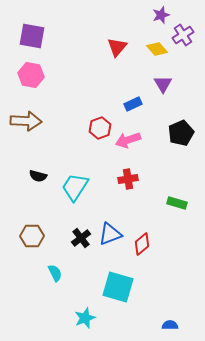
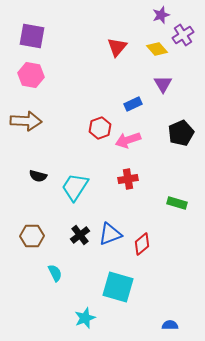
black cross: moved 1 px left, 3 px up
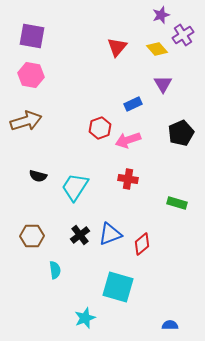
brown arrow: rotated 20 degrees counterclockwise
red cross: rotated 18 degrees clockwise
cyan semicircle: moved 3 px up; rotated 18 degrees clockwise
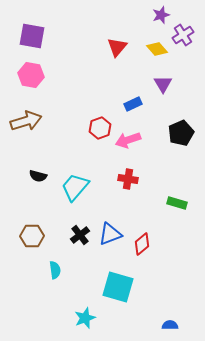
cyan trapezoid: rotated 8 degrees clockwise
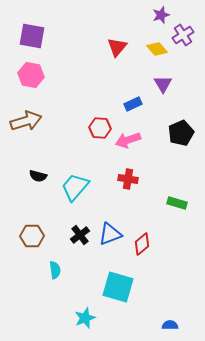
red hexagon: rotated 25 degrees clockwise
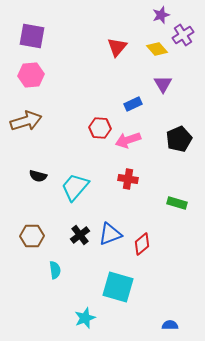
pink hexagon: rotated 15 degrees counterclockwise
black pentagon: moved 2 px left, 6 px down
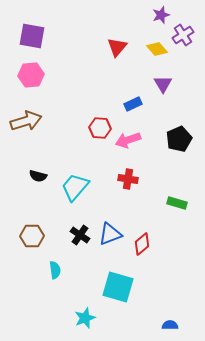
black cross: rotated 18 degrees counterclockwise
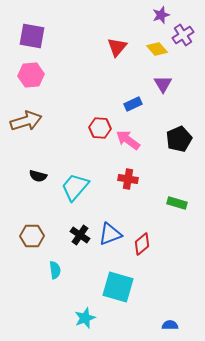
pink arrow: rotated 55 degrees clockwise
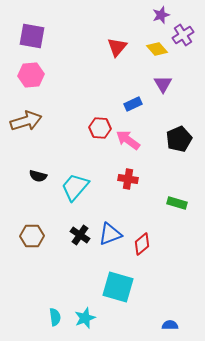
cyan semicircle: moved 47 px down
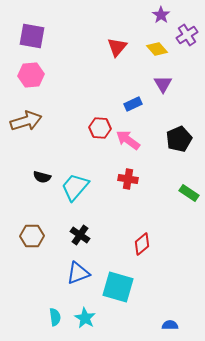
purple star: rotated 18 degrees counterclockwise
purple cross: moved 4 px right
black semicircle: moved 4 px right, 1 px down
green rectangle: moved 12 px right, 10 px up; rotated 18 degrees clockwise
blue triangle: moved 32 px left, 39 px down
cyan star: rotated 20 degrees counterclockwise
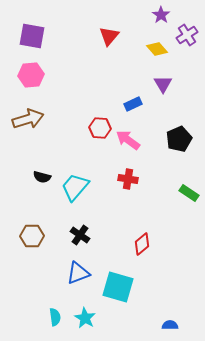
red triangle: moved 8 px left, 11 px up
brown arrow: moved 2 px right, 2 px up
